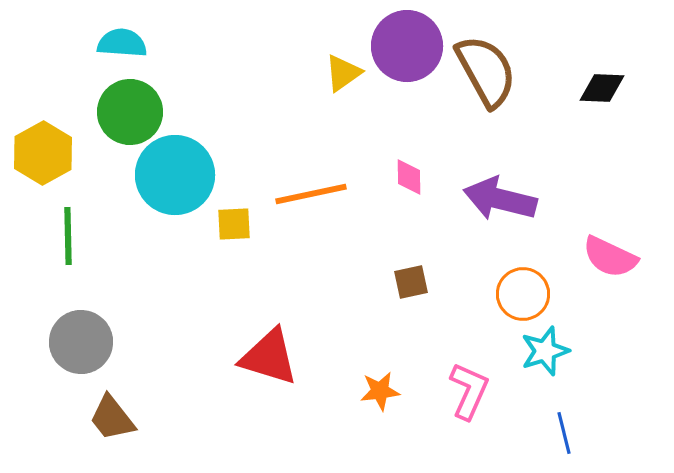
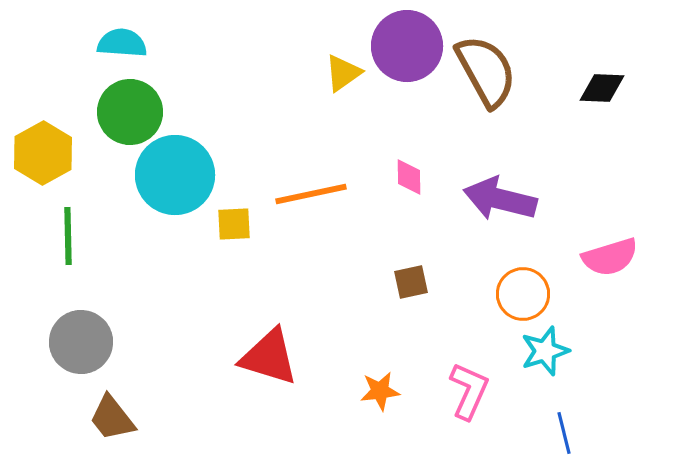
pink semicircle: rotated 42 degrees counterclockwise
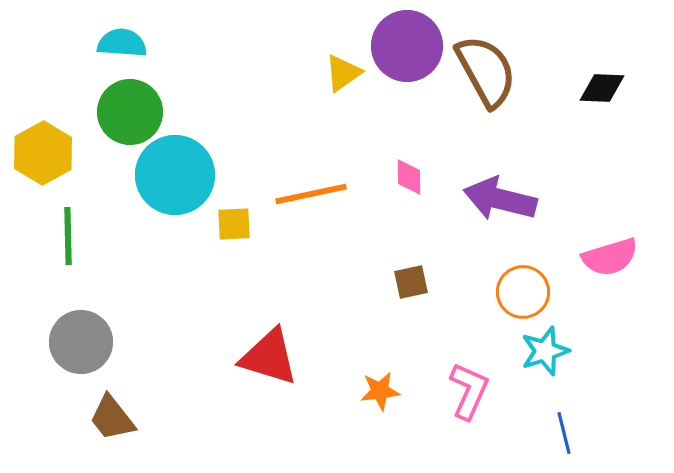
orange circle: moved 2 px up
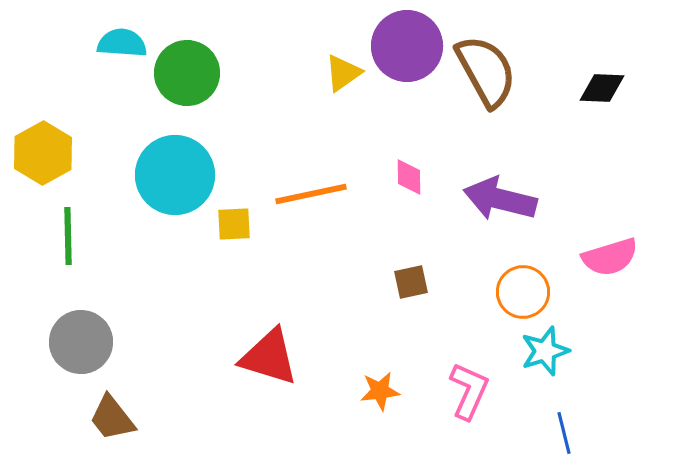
green circle: moved 57 px right, 39 px up
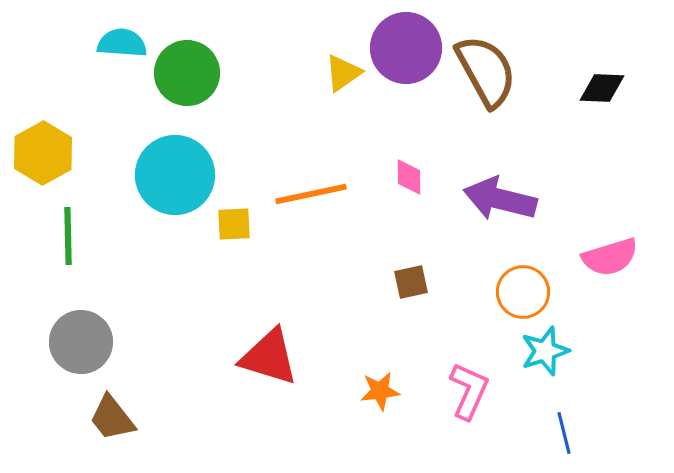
purple circle: moved 1 px left, 2 px down
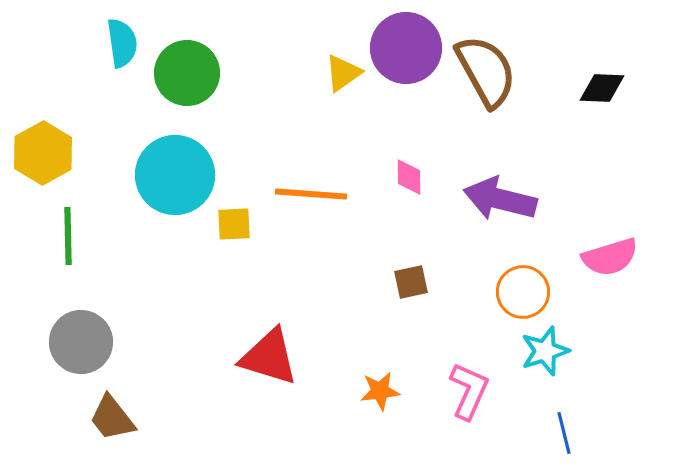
cyan semicircle: rotated 78 degrees clockwise
orange line: rotated 16 degrees clockwise
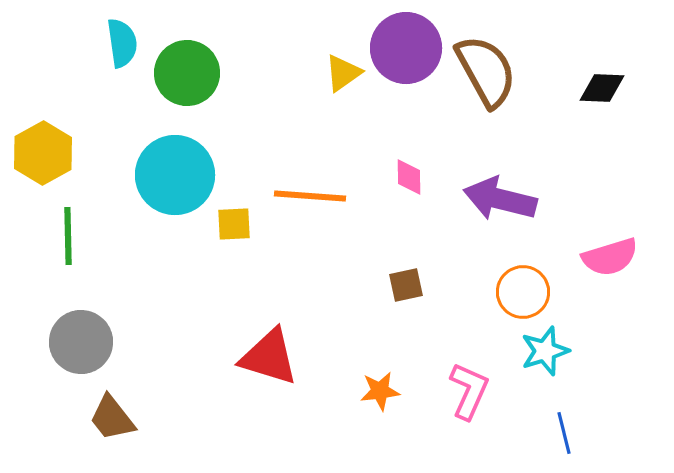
orange line: moved 1 px left, 2 px down
brown square: moved 5 px left, 3 px down
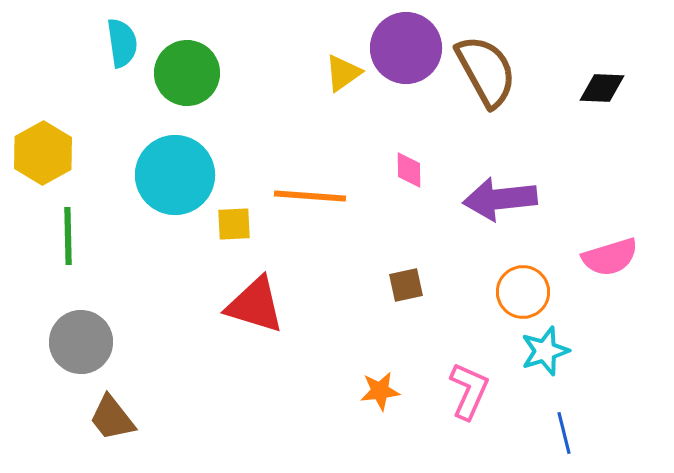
pink diamond: moved 7 px up
purple arrow: rotated 20 degrees counterclockwise
red triangle: moved 14 px left, 52 px up
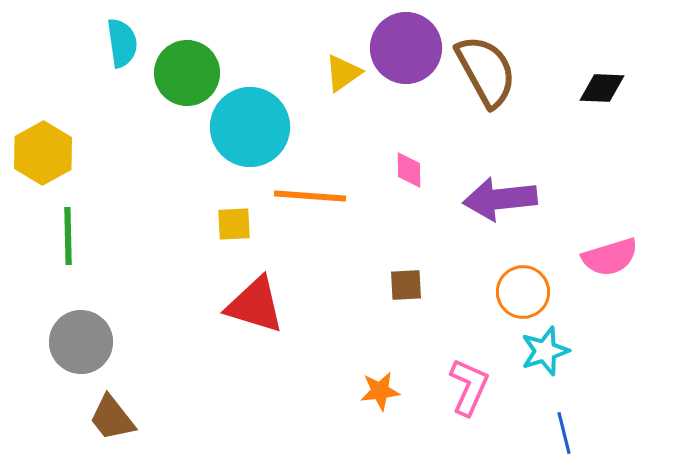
cyan circle: moved 75 px right, 48 px up
brown square: rotated 9 degrees clockwise
pink L-shape: moved 4 px up
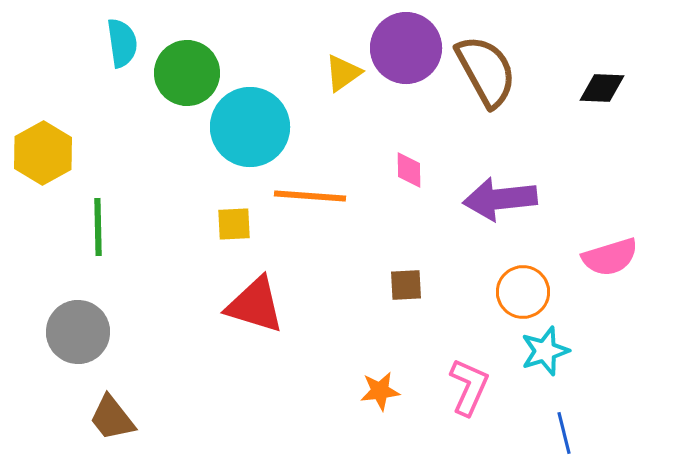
green line: moved 30 px right, 9 px up
gray circle: moved 3 px left, 10 px up
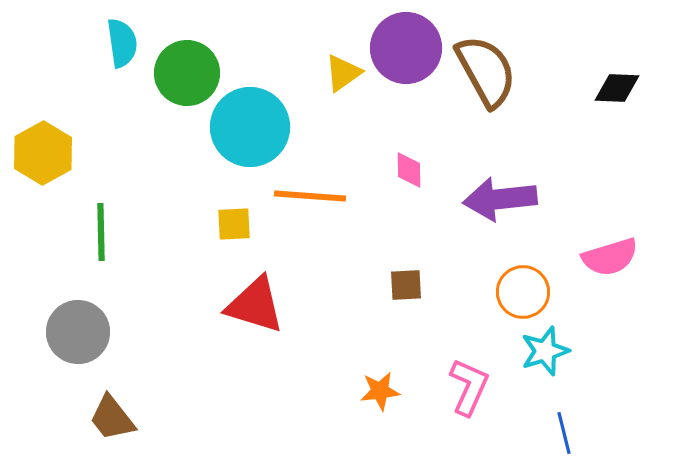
black diamond: moved 15 px right
green line: moved 3 px right, 5 px down
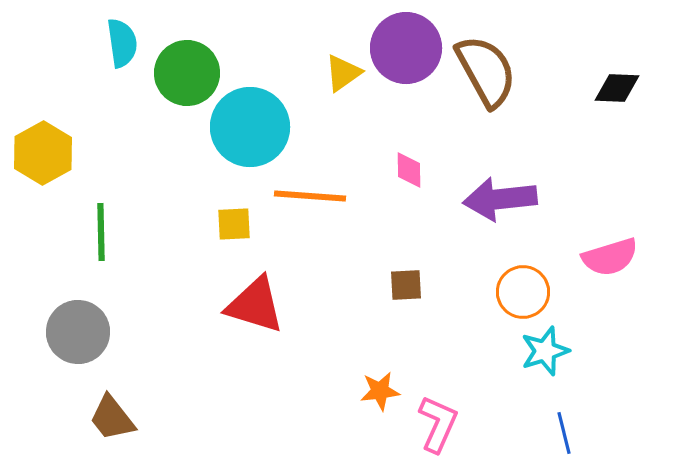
pink L-shape: moved 31 px left, 37 px down
